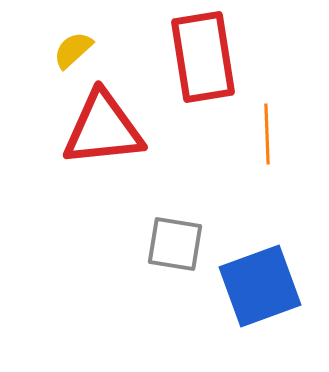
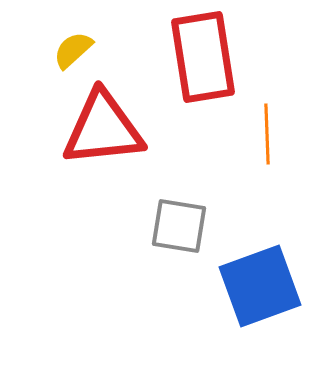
gray square: moved 4 px right, 18 px up
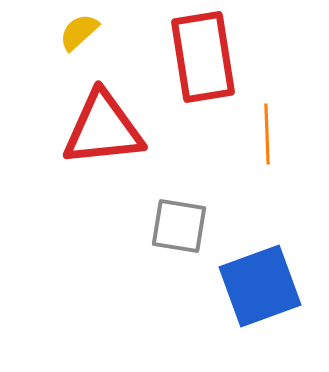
yellow semicircle: moved 6 px right, 18 px up
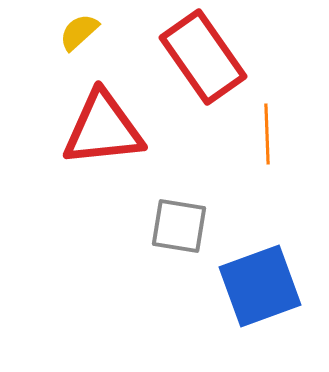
red rectangle: rotated 26 degrees counterclockwise
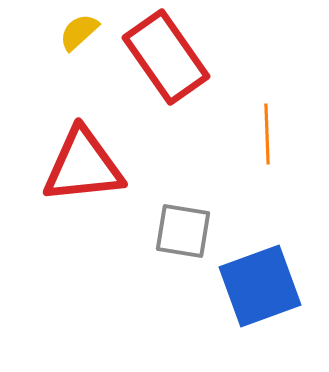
red rectangle: moved 37 px left
red triangle: moved 20 px left, 37 px down
gray square: moved 4 px right, 5 px down
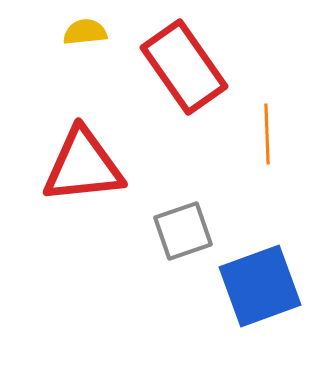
yellow semicircle: moved 6 px right; rotated 36 degrees clockwise
red rectangle: moved 18 px right, 10 px down
gray square: rotated 28 degrees counterclockwise
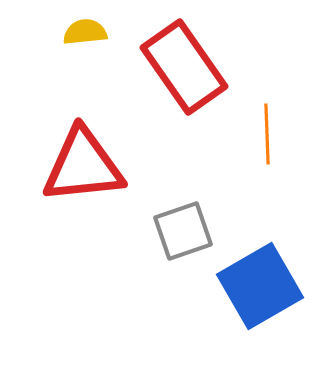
blue square: rotated 10 degrees counterclockwise
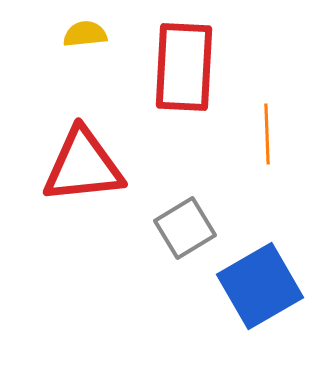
yellow semicircle: moved 2 px down
red rectangle: rotated 38 degrees clockwise
gray square: moved 2 px right, 3 px up; rotated 12 degrees counterclockwise
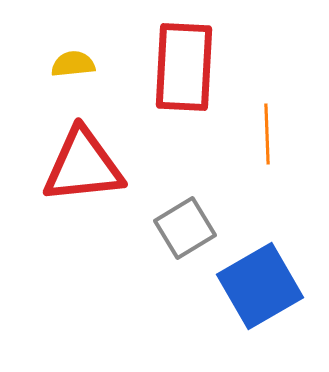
yellow semicircle: moved 12 px left, 30 px down
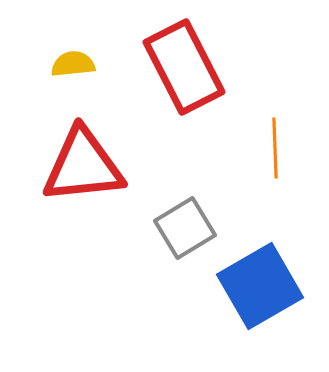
red rectangle: rotated 30 degrees counterclockwise
orange line: moved 8 px right, 14 px down
